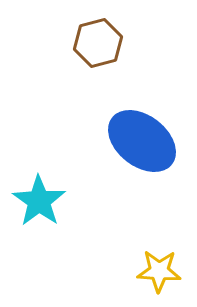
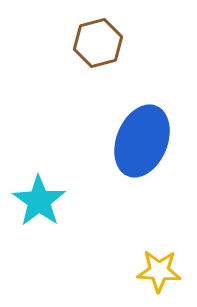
blue ellipse: rotated 74 degrees clockwise
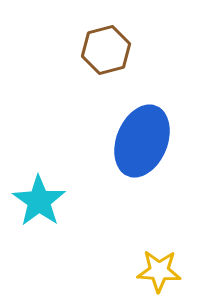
brown hexagon: moved 8 px right, 7 px down
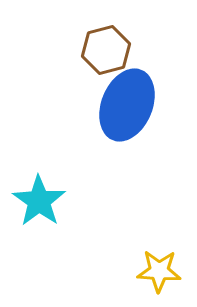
blue ellipse: moved 15 px left, 36 px up
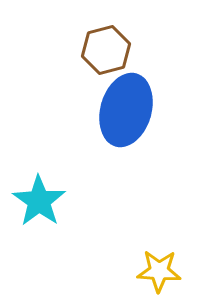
blue ellipse: moved 1 px left, 5 px down; rotated 6 degrees counterclockwise
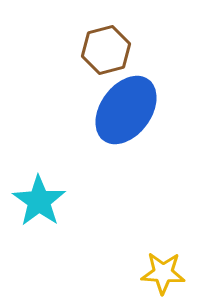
blue ellipse: rotated 20 degrees clockwise
yellow star: moved 4 px right, 2 px down
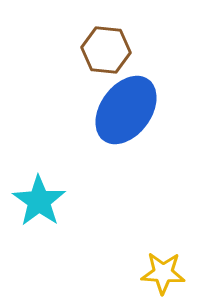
brown hexagon: rotated 21 degrees clockwise
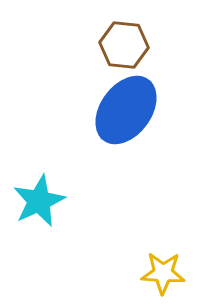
brown hexagon: moved 18 px right, 5 px up
cyan star: rotated 12 degrees clockwise
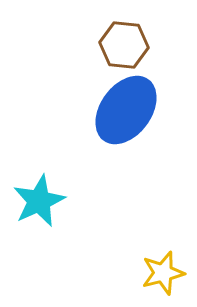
yellow star: rotated 18 degrees counterclockwise
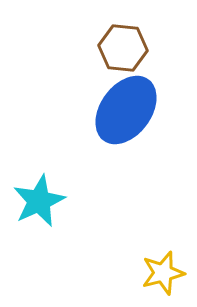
brown hexagon: moved 1 px left, 3 px down
